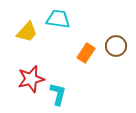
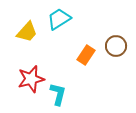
cyan trapezoid: moved 1 px right; rotated 40 degrees counterclockwise
orange rectangle: moved 2 px down
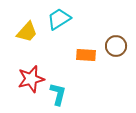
orange rectangle: rotated 60 degrees clockwise
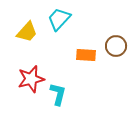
cyan trapezoid: rotated 15 degrees counterclockwise
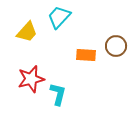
cyan trapezoid: moved 2 px up
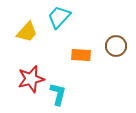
orange rectangle: moved 5 px left
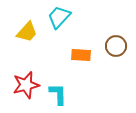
red star: moved 5 px left, 6 px down
cyan L-shape: rotated 15 degrees counterclockwise
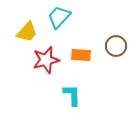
red star: moved 20 px right, 25 px up
cyan L-shape: moved 14 px right, 1 px down
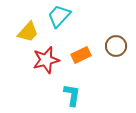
cyan trapezoid: moved 1 px up
yellow trapezoid: moved 1 px right
orange rectangle: rotated 30 degrees counterclockwise
cyan L-shape: rotated 10 degrees clockwise
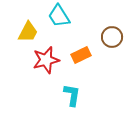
cyan trapezoid: rotated 75 degrees counterclockwise
yellow trapezoid: rotated 15 degrees counterclockwise
brown circle: moved 4 px left, 9 px up
